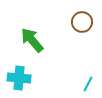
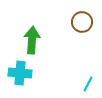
green arrow: rotated 44 degrees clockwise
cyan cross: moved 1 px right, 5 px up
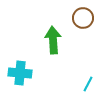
brown circle: moved 1 px right, 4 px up
green arrow: moved 21 px right; rotated 8 degrees counterclockwise
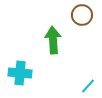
brown circle: moved 1 px left, 3 px up
cyan line: moved 2 px down; rotated 14 degrees clockwise
